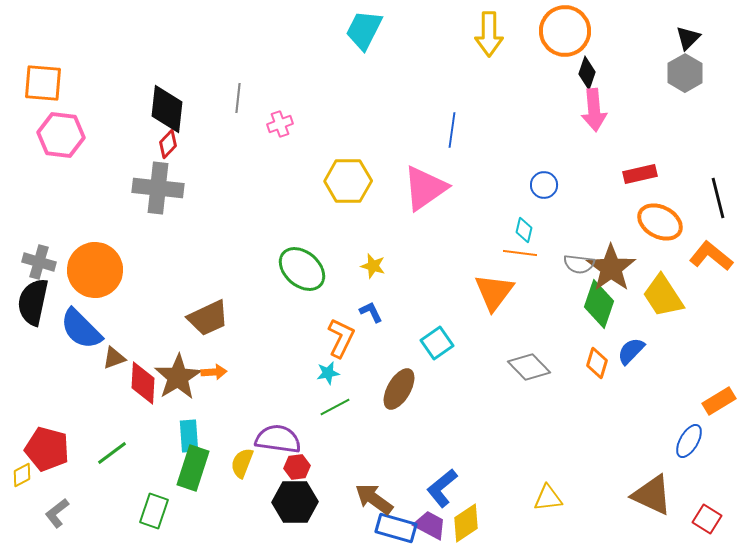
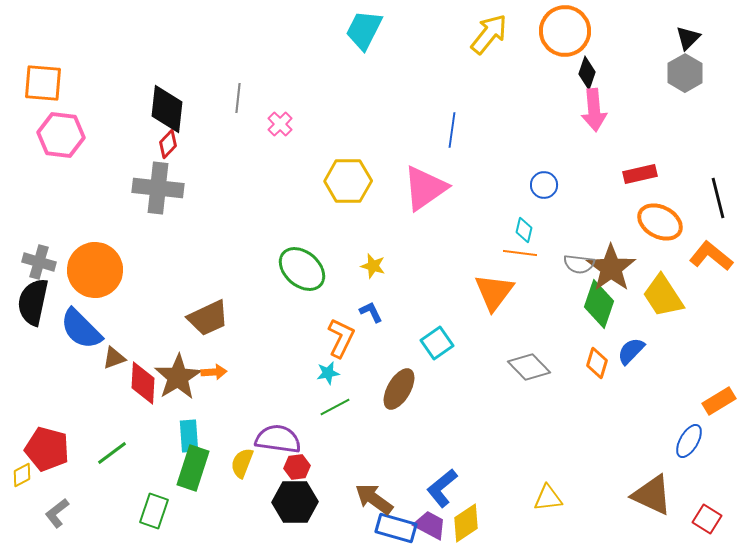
yellow arrow at (489, 34): rotated 141 degrees counterclockwise
pink cross at (280, 124): rotated 25 degrees counterclockwise
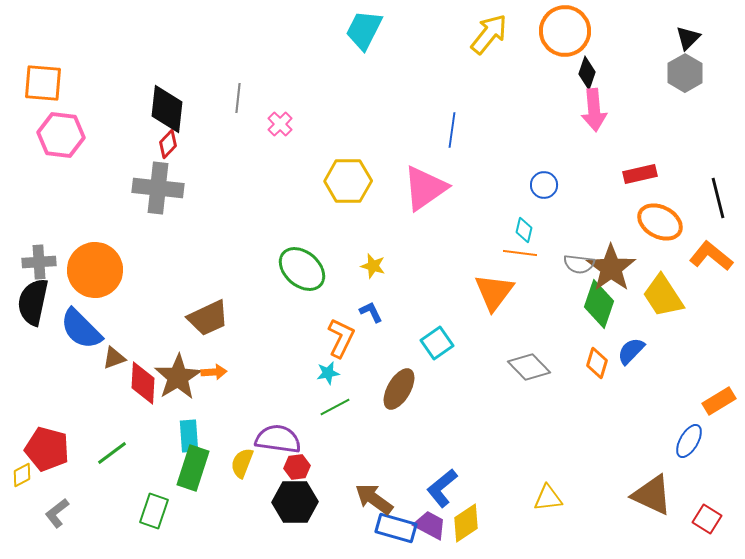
gray cross at (39, 262): rotated 20 degrees counterclockwise
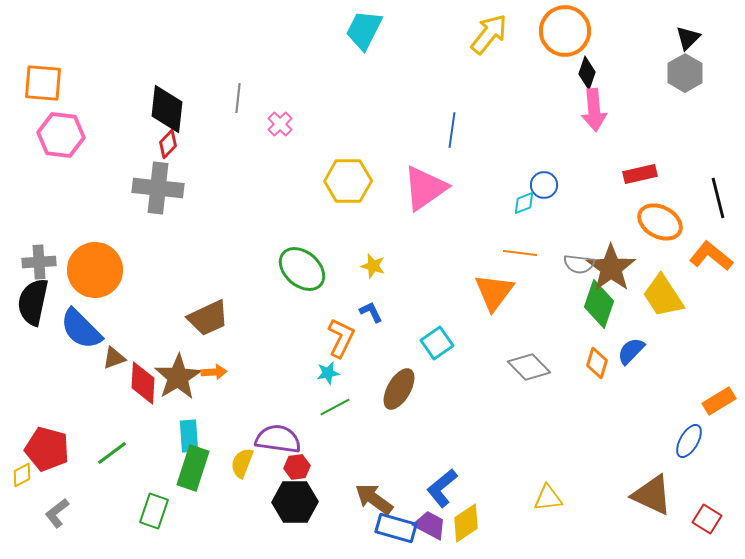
cyan diamond at (524, 230): moved 27 px up; rotated 55 degrees clockwise
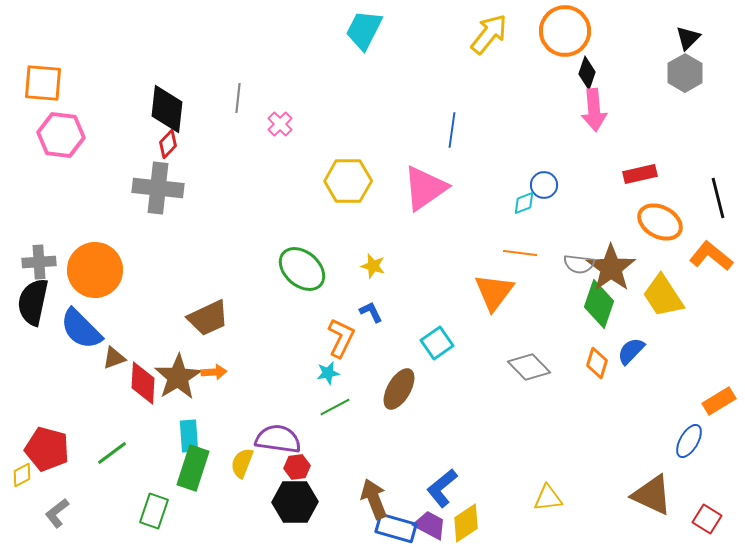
brown arrow at (374, 499): rotated 33 degrees clockwise
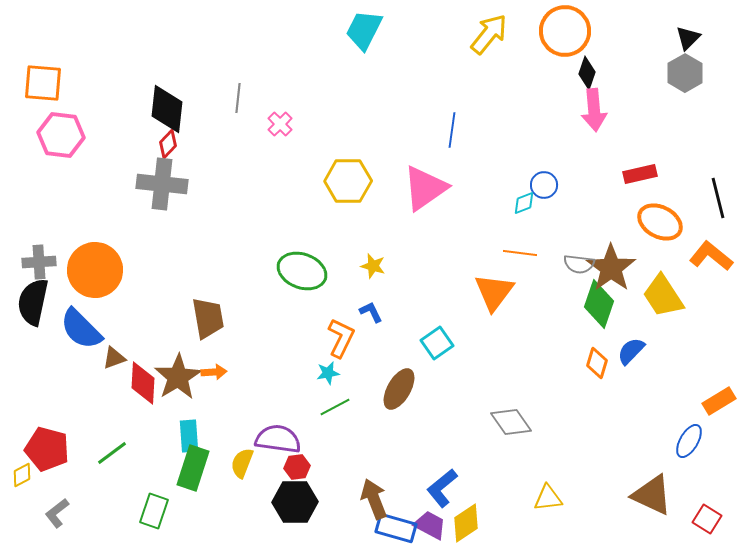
gray cross at (158, 188): moved 4 px right, 4 px up
green ellipse at (302, 269): moved 2 px down; rotated 21 degrees counterclockwise
brown trapezoid at (208, 318): rotated 75 degrees counterclockwise
gray diamond at (529, 367): moved 18 px left, 55 px down; rotated 9 degrees clockwise
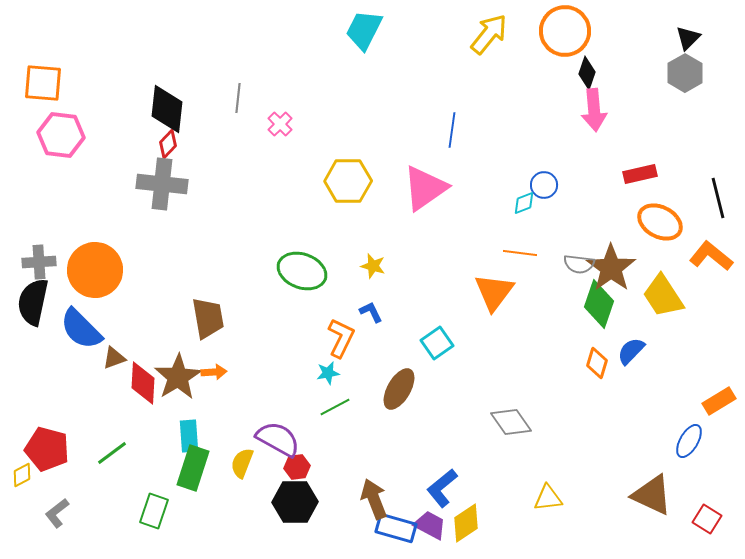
purple semicircle at (278, 439): rotated 21 degrees clockwise
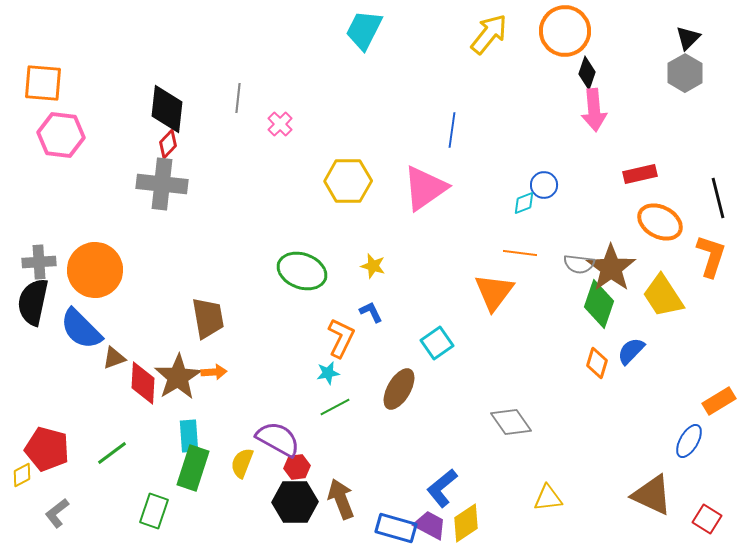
orange L-shape at (711, 256): rotated 69 degrees clockwise
brown arrow at (374, 499): moved 33 px left
